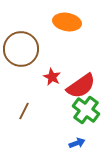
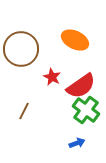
orange ellipse: moved 8 px right, 18 px down; rotated 16 degrees clockwise
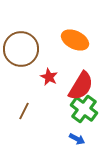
red star: moved 3 px left
red semicircle: rotated 24 degrees counterclockwise
green cross: moved 2 px left, 1 px up
blue arrow: moved 4 px up; rotated 49 degrees clockwise
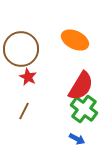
red star: moved 21 px left
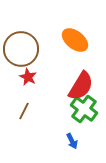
orange ellipse: rotated 12 degrees clockwise
blue arrow: moved 5 px left, 2 px down; rotated 35 degrees clockwise
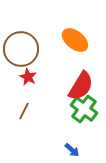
blue arrow: moved 9 px down; rotated 21 degrees counterclockwise
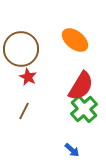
green cross: rotated 12 degrees clockwise
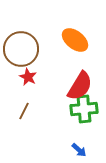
red semicircle: moved 1 px left
green cross: rotated 36 degrees clockwise
blue arrow: moved 7 px right
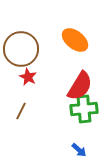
brown line: moved 3 px left
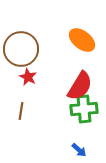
orange ellipse: moved 7 px right
brown line: rotated 18 degrees counterclockwise
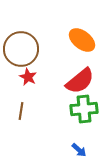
red semicircle: moved 5 px up; rotated 20 degrees clockwise
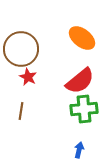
orange ellipse: moved 2 px up
blue arrow: rotated 119 degrees counterclockwise
